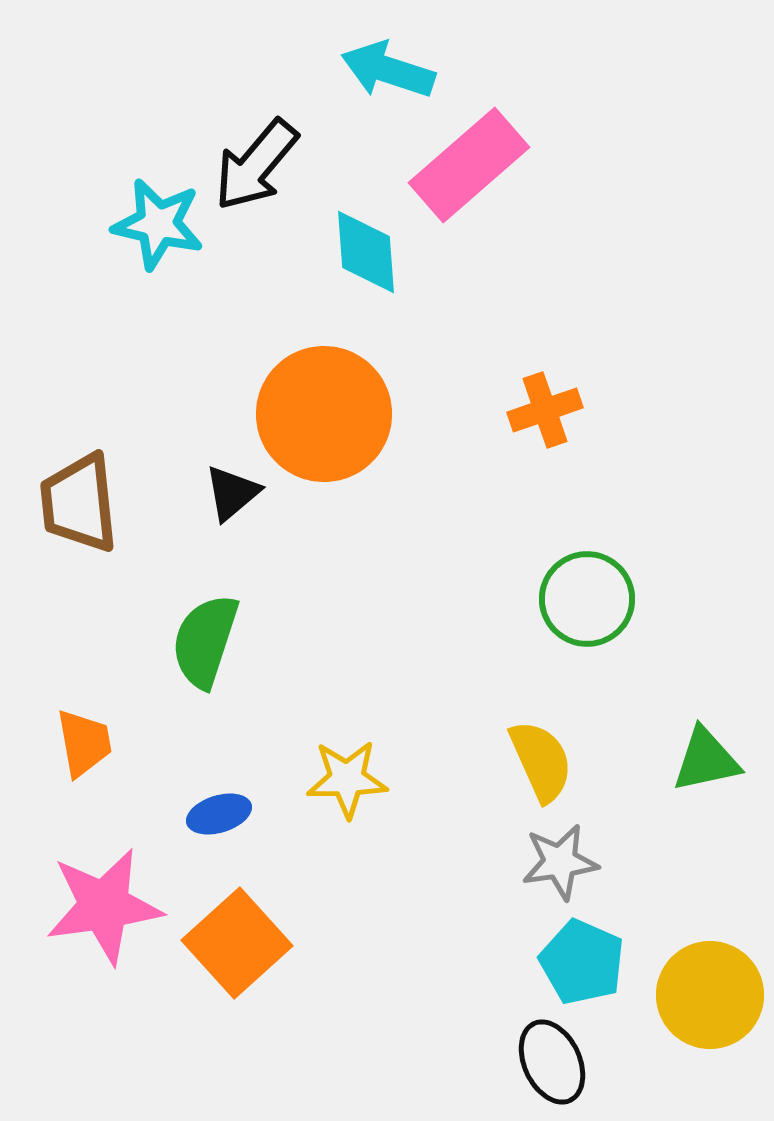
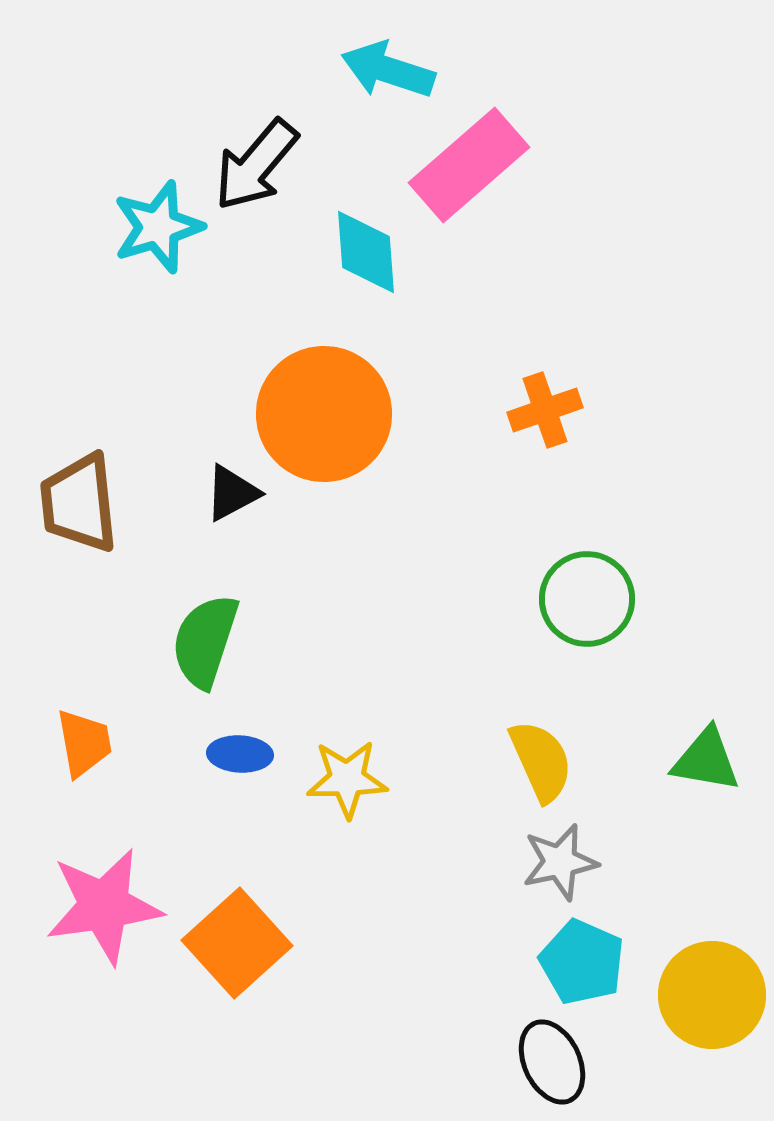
cyan star: moved 3 px down; rotated 30 degrees counterclockwise
black triangle: rotated 12 degrees clockwise
green triangle: rotated 22 degrees clockwise
blue ellipse: moved 21 px right, 60 px up; rotated 20 degrees clockwise
gray star: rotated 4 degrees counterclockwise
yellow circle: moved 2 px right
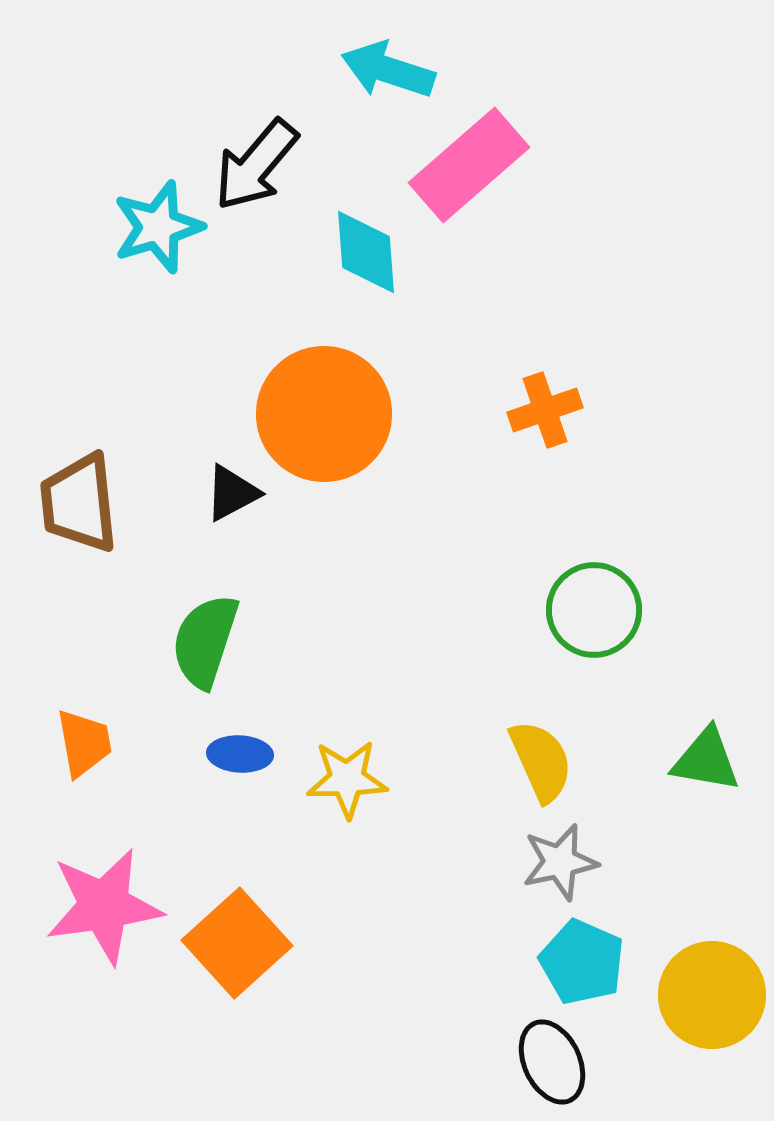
green circle: moved 7 px right, 11 px down
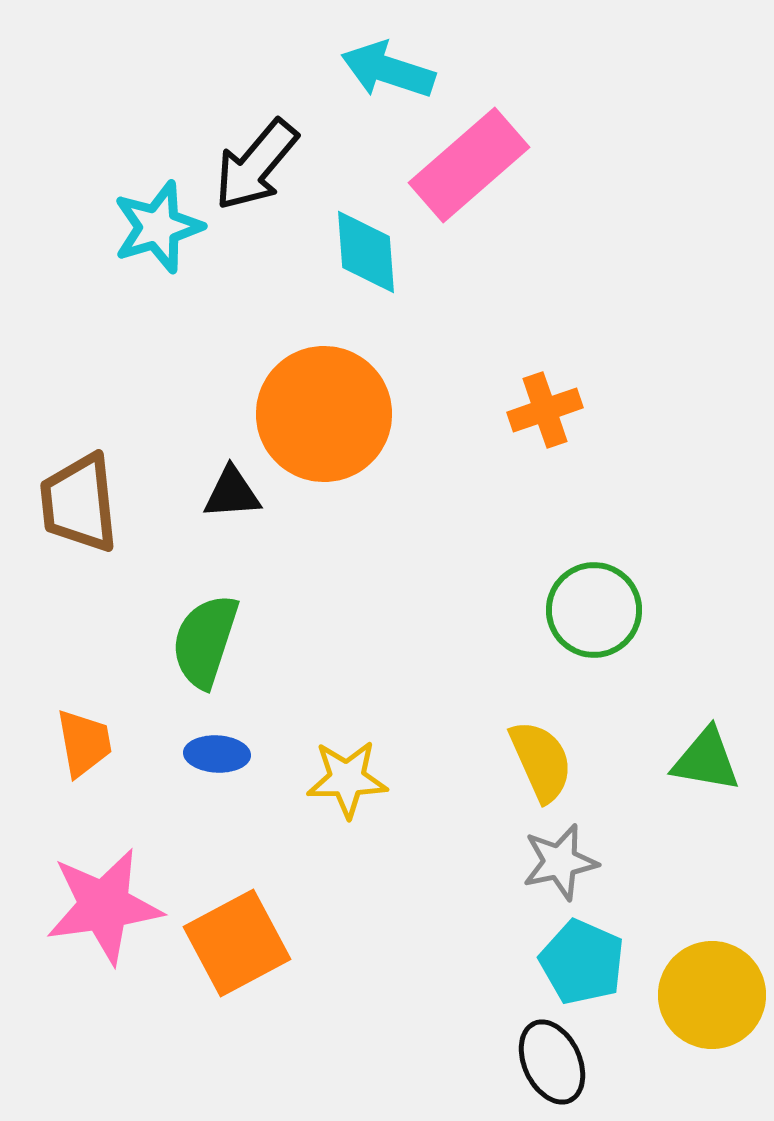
black triangle: rotated 24 degrees clockwise
blue ellipse: moved 23 px left
orange square: rotated 14 degrees clockwise
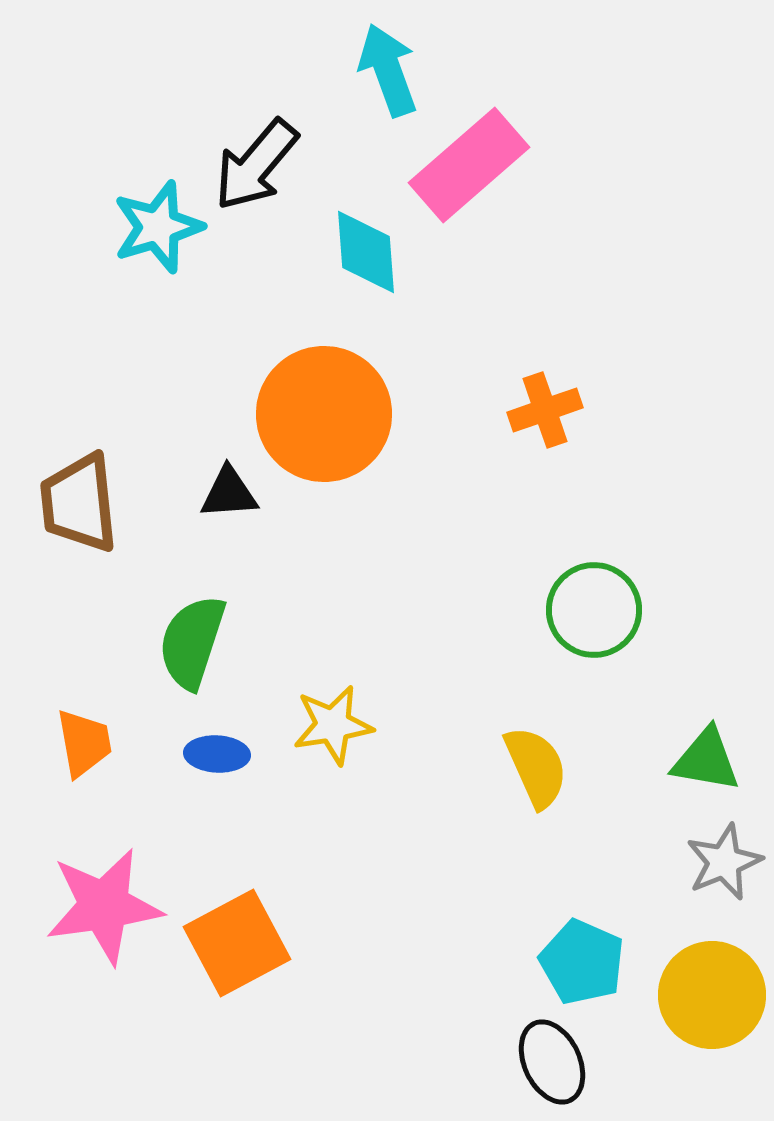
cyan arrow: rotated 52 degrees clockwise
black triangle: moved 3 px left
green semicircle: moved 13 px left, 1 px down
yellow semicircle: moved 5 px left, 6 px down
yellow star: moved 14 px left, 54 px up; rotated 8 degrees counterclockwise
gray star: moved 164 px right; rotated 10 degrees counterclockwise
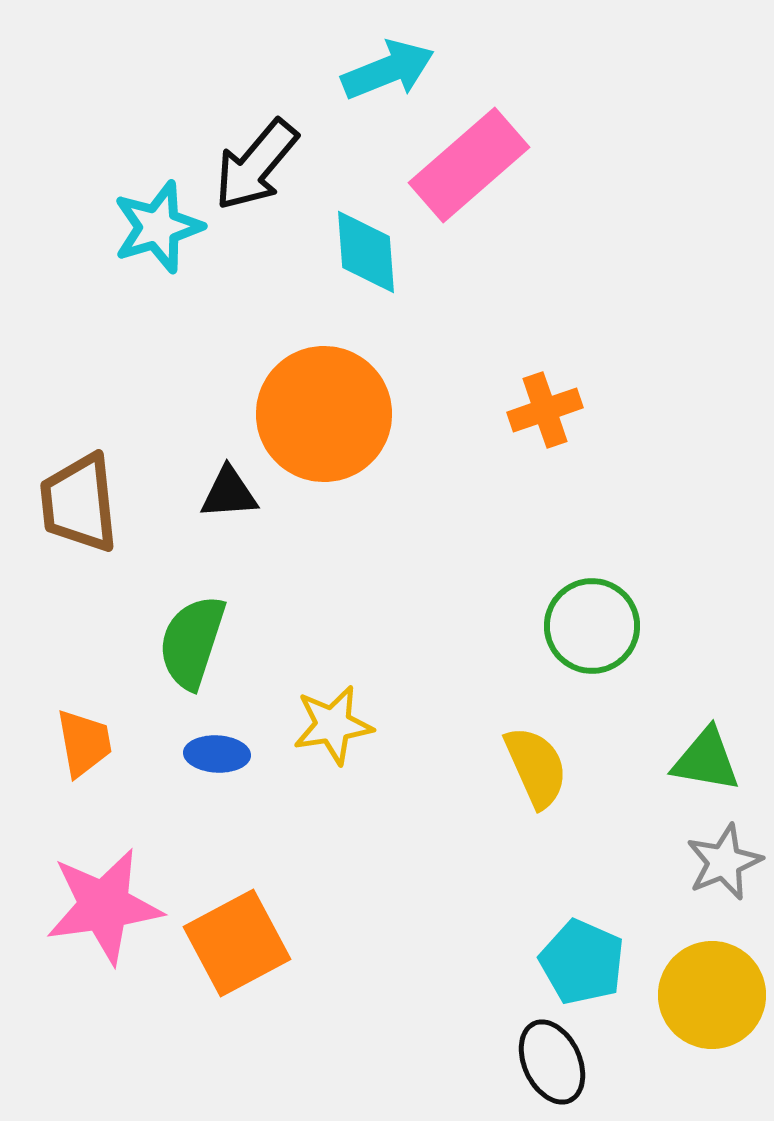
cyan arrow: rotated 88 degrees clockwise
green circle: moved 2 px left, 16 px down
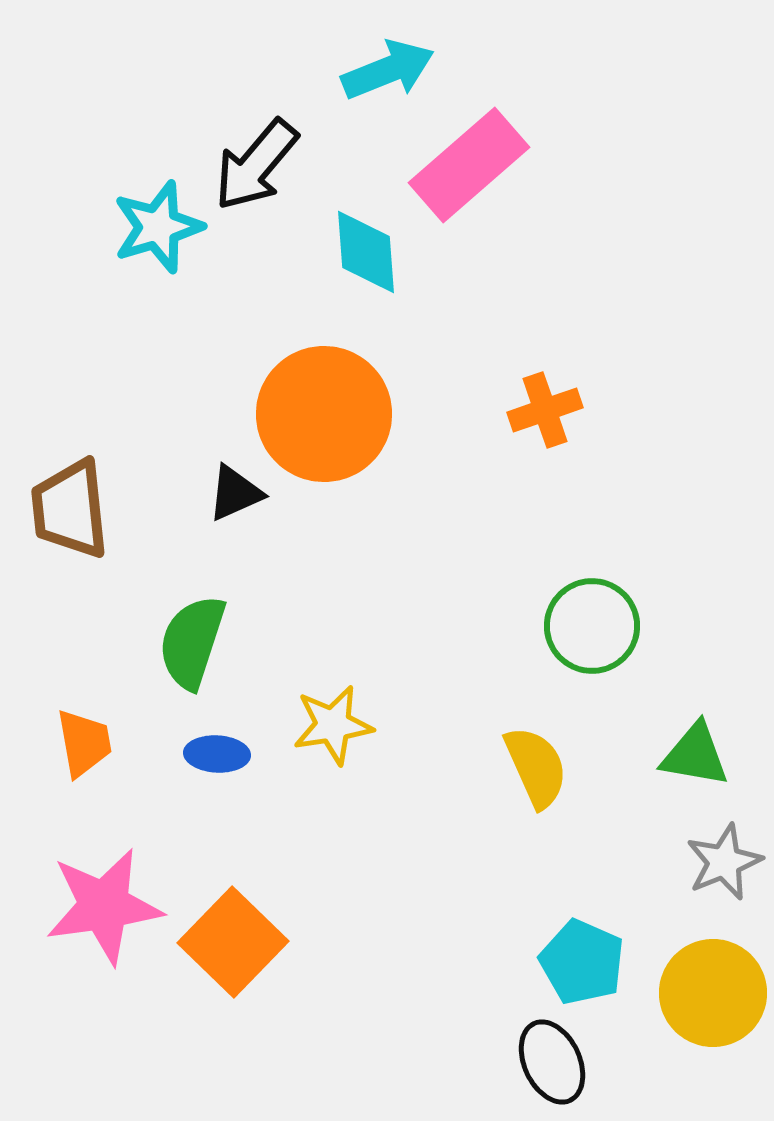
black triangle: moved 6 px right; rotated 20 degrees counterclockwise
brown trapezoid: moved 9 px left, 6 px down
green triangle: moved 11 px left, 5 px up
orange square: moved 4 px left, 1 px up; rotated 18 degrees counterclockwise
yellow circle: moved 1 px right, 2 px up
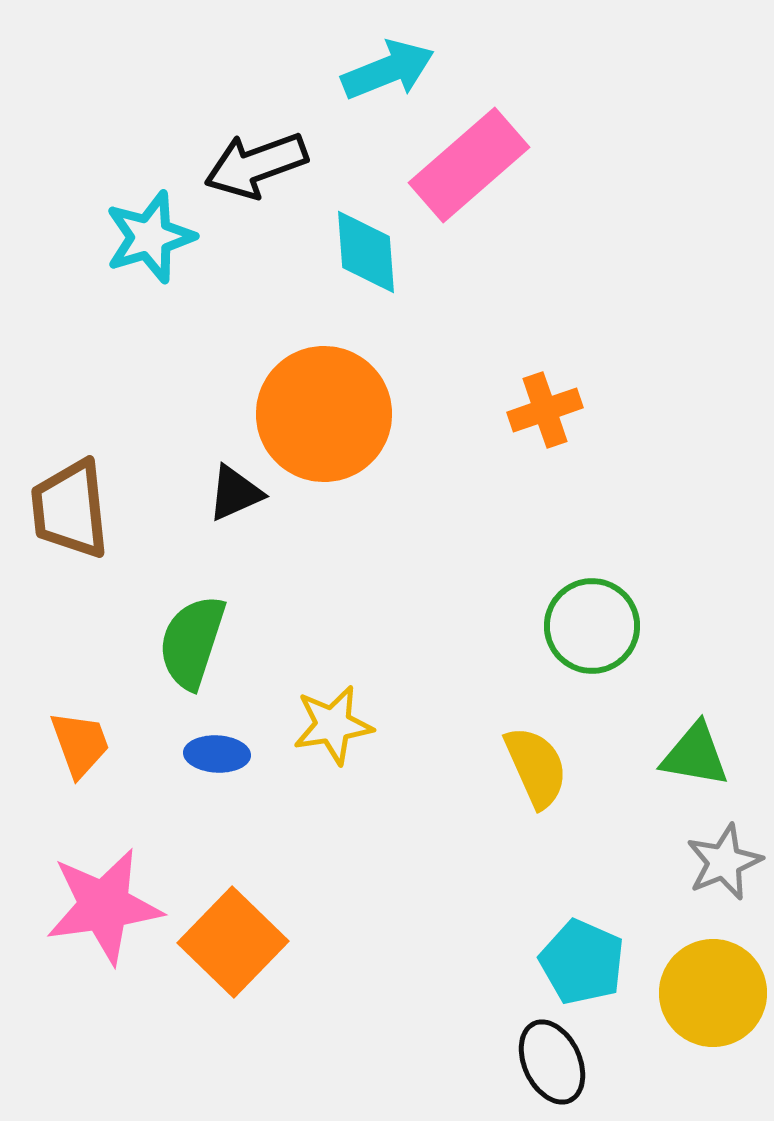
black arrow: rotated 30 degrees clockwise
cyan star: moved 8 px left, 10 px down
orange trapezoid: moved 4 px left, 1 px down; rotated 10 degrees counterclockwise
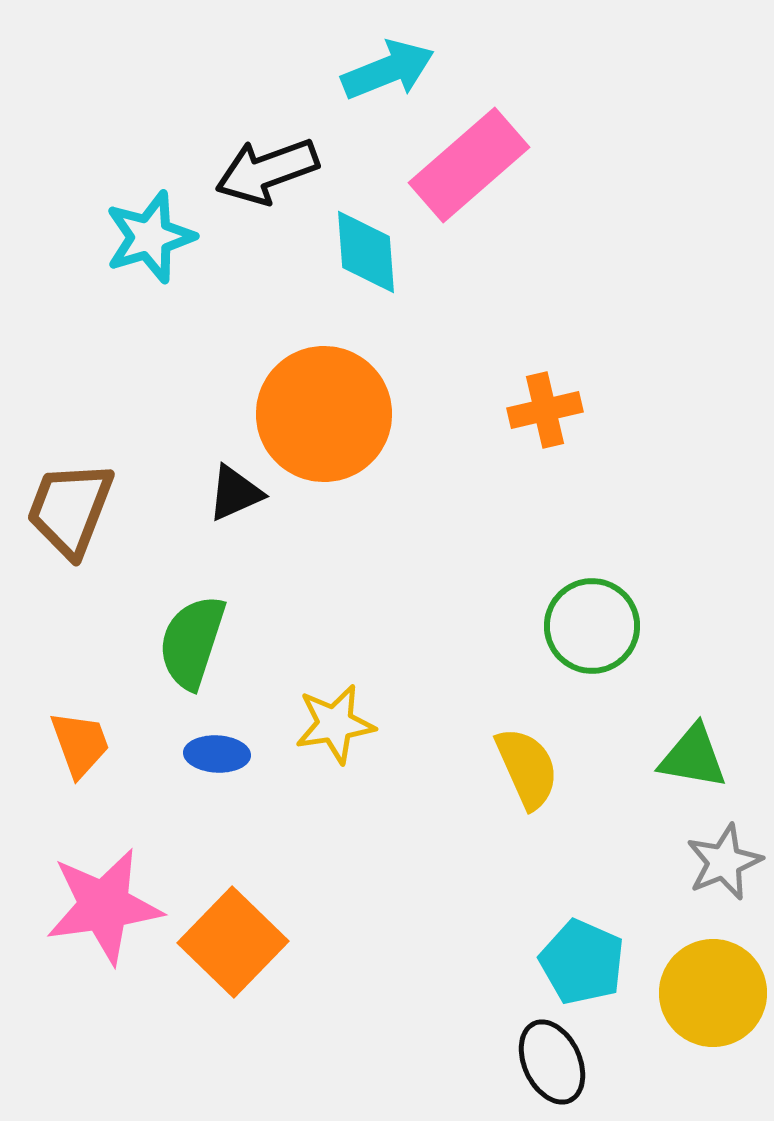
black arrow: moved 11 px right, 6 px down
orange cross: rotated 6 degrees clockwise
brown trapezoid: rotated 27 degrees clockwise
yellow star: moved 2 px right, 1 px up
green triangle: moved 2 px left, 2 px down
yellow semicircle: moved 9 px left, 1 px down
